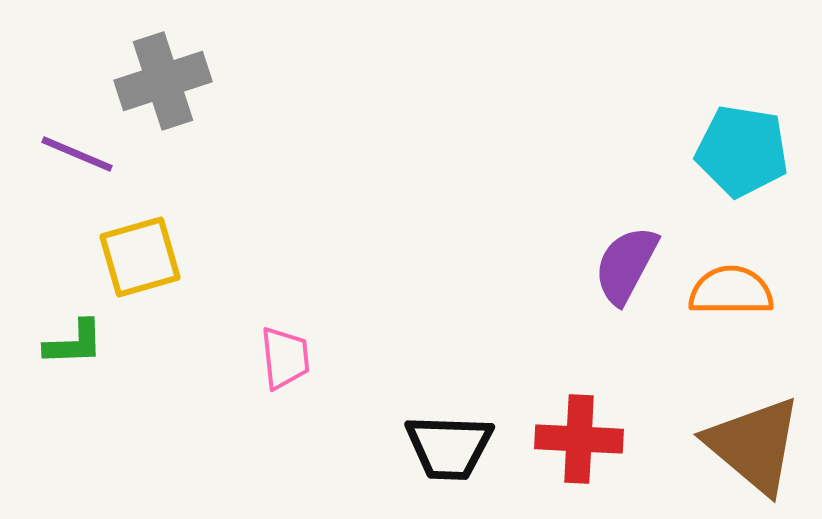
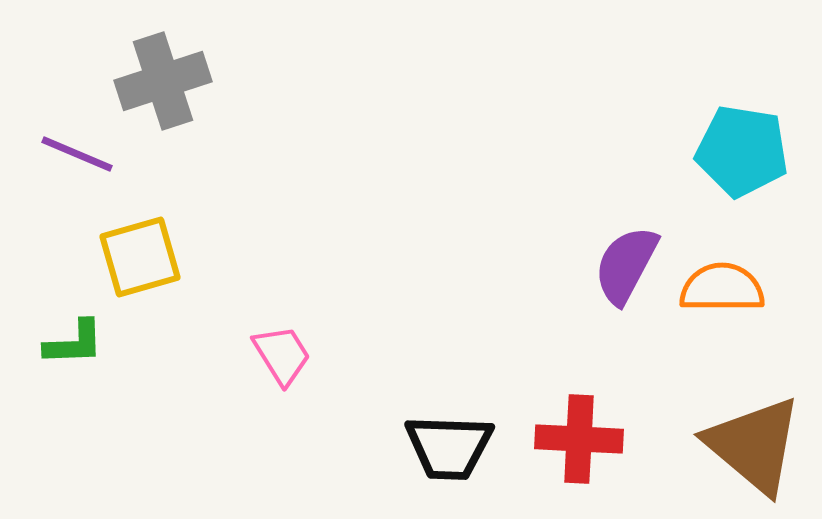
orange semicircle: moved 9 px left, 3 px up
pink trapezoid: moved 3 px left, 3 px up; rotated 26 degrees counterclockwise
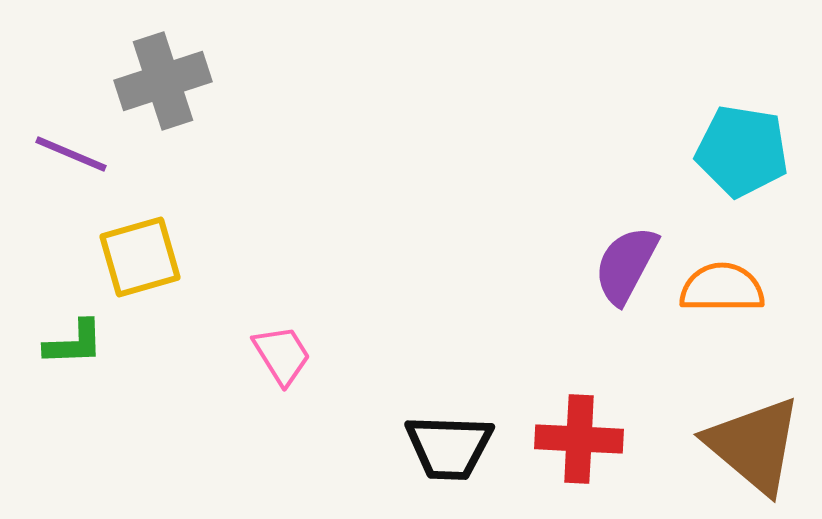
purple line: moved 6 px left
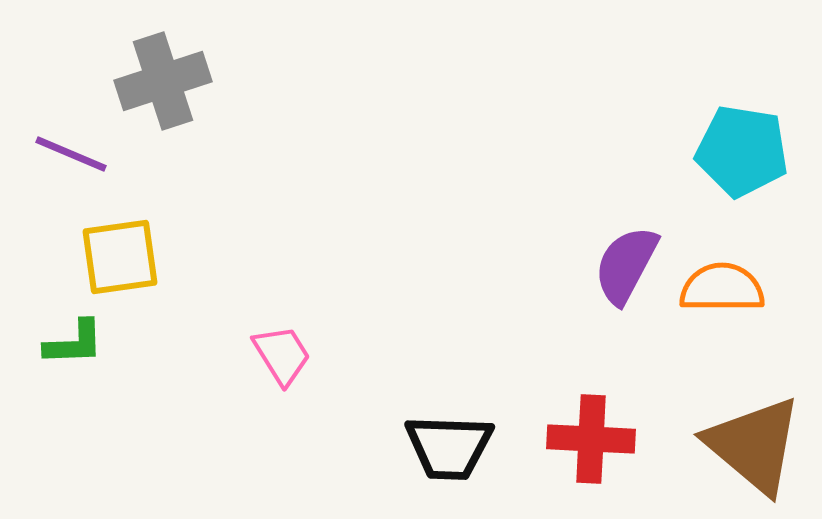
yellow square: moved 20 px left; rotated 8 degrees clockwise
red cross: moved 12 px right
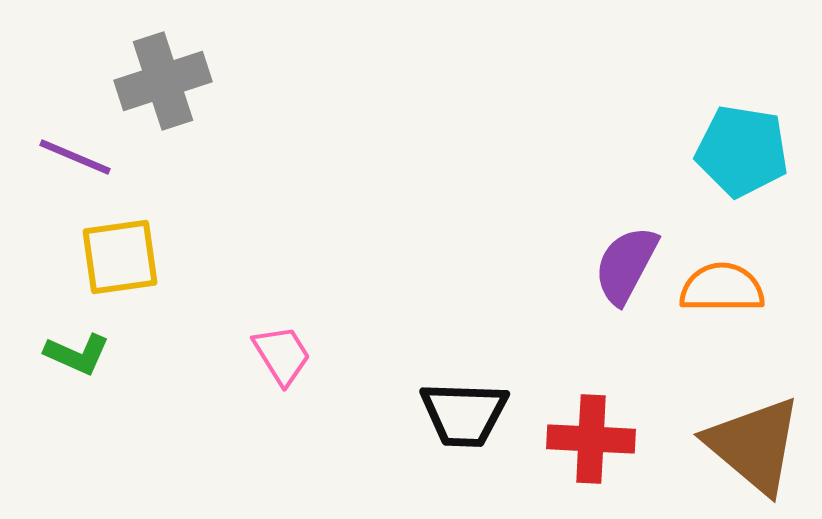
purple line: moved 4 px right, 3 px down
green L-shape: moved 3 px right, 11 px down; rotated 26 degrees clockwise
black trapezoid: moved 15 px right, 33 px up
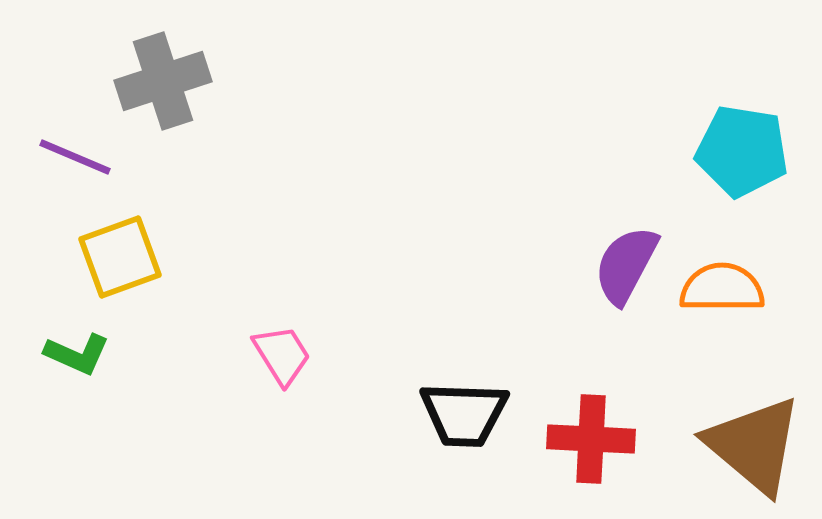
yellow square: rotated 12 degrees counterclockwise
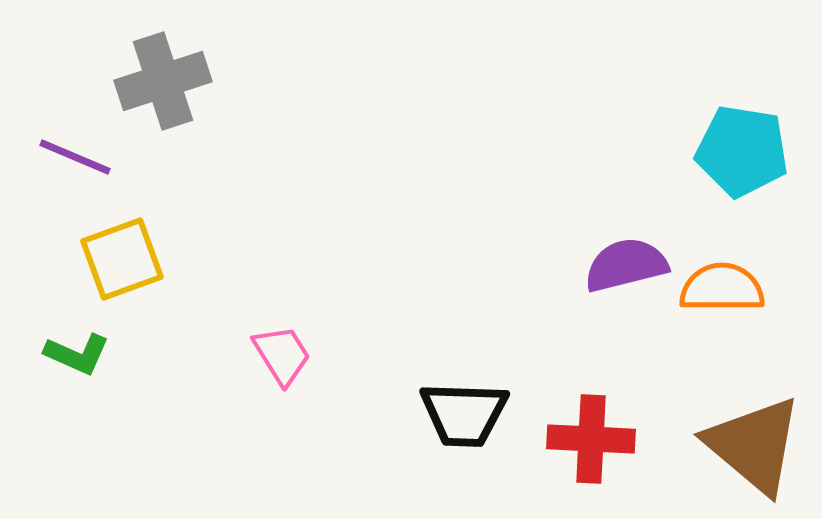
yellow square: moved 2 px right, 2 px down
purple semicircle: rotated 48 degrees clockwise
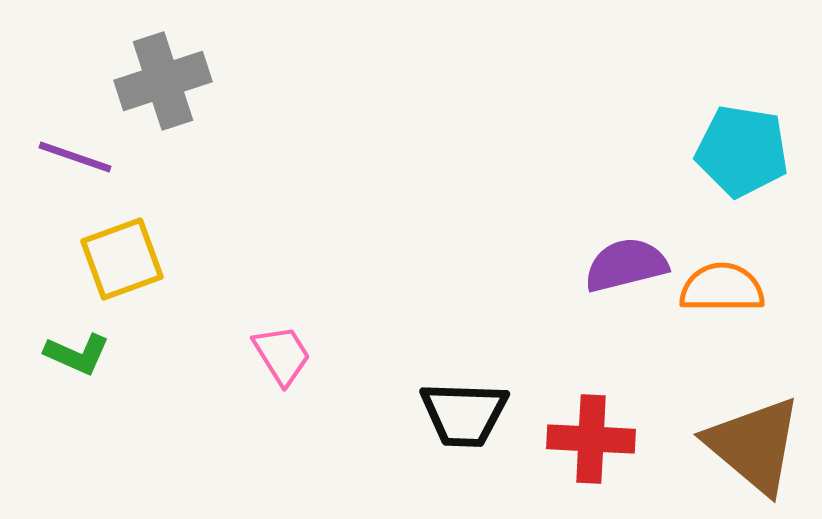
purple line: rotated 4 degrees counterclockwise
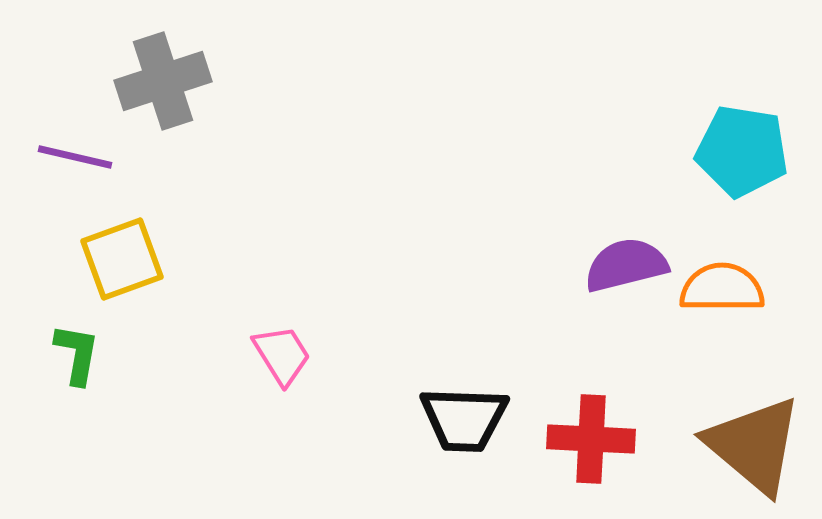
purple line: rotated 6 degrees counterclockwise
green L-shape: rotated 104 degrees counterclockwise
black trapezoid: moved 5 px down
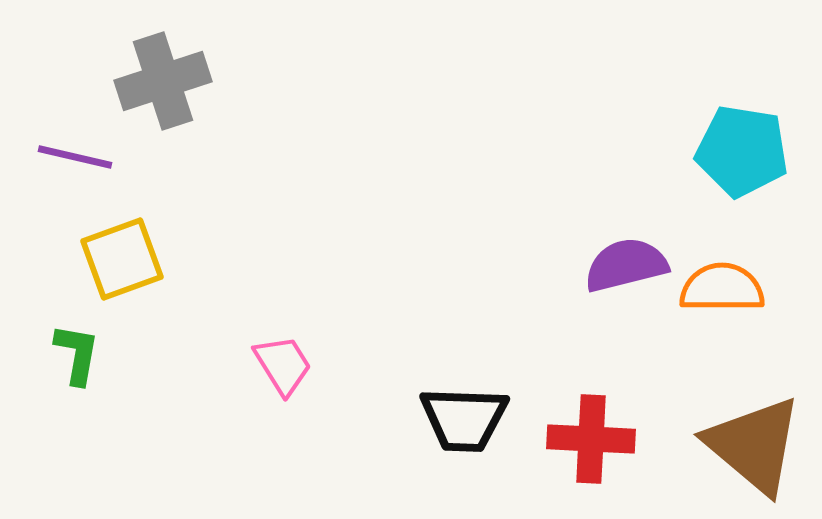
pink trapezoid: moved 1 px right, 10 px down
